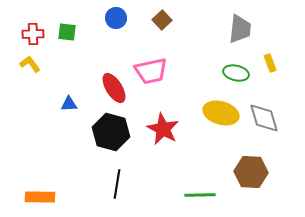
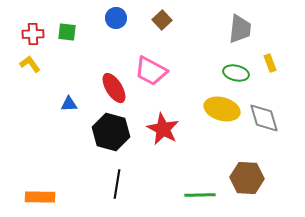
pink trapezoid: rotated 40 degrees clockwise
yellow ellipse: moved 1 px right, 4 px up
brown hexagon: moved 4 px left, 6 px down
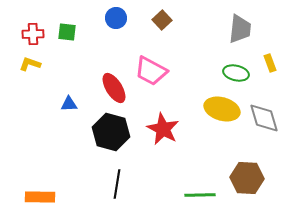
yellow L-shape: rotated 35 degrees counterclockwise
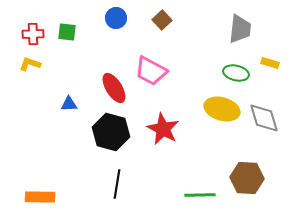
yellow rectangle: rotated 54 degrees counterclockwise
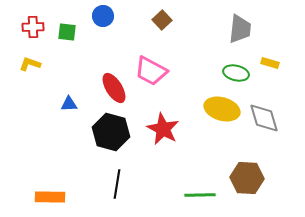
blue circle: moved 13 px left, 2 px up
red cross: moved 7 px up
orange rectangle: moved 10 px right
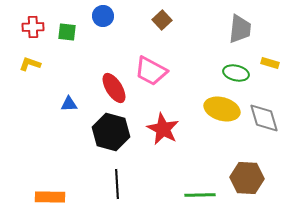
black line: rotated 12 degrees counterclockwise
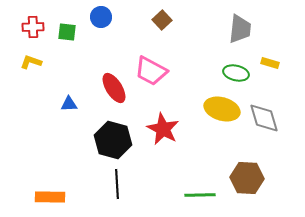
blue circle: moved 2 px left, 1 px down
yellow L-shape: moved 1 px right, 2 px up
black hexagon: moved 2 px right, 8 px down
